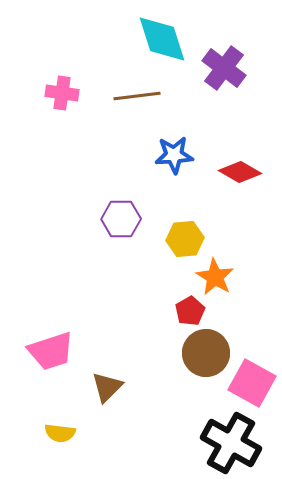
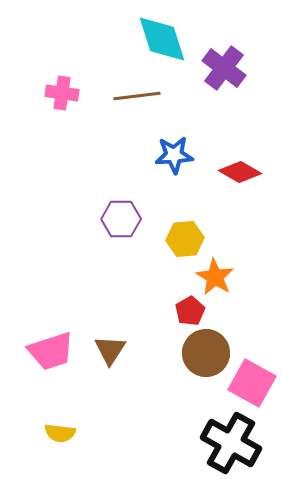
brown triangle: moved 3 px right, 37 px up; rotated 12 degrees counterclockwise
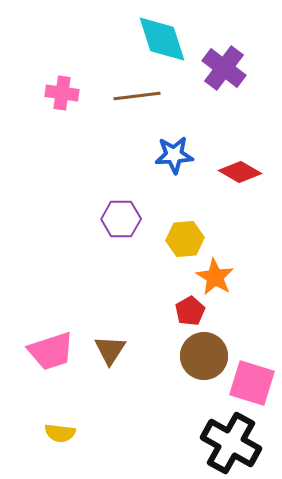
brown circle: moved 2 px left, 3 px down
pink square: rotated 12 degrees counterclockwise
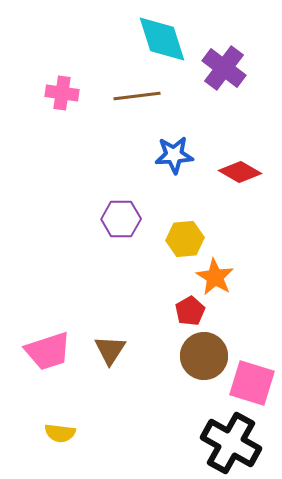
pink trapezoid: moved 3 px left
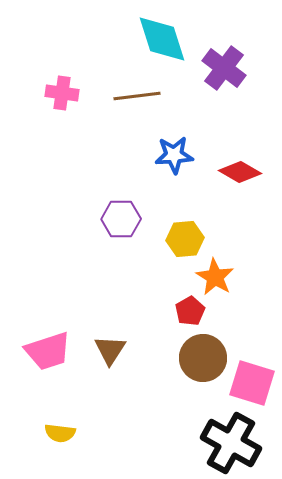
brown circle: moved 1 px left, 2 px down
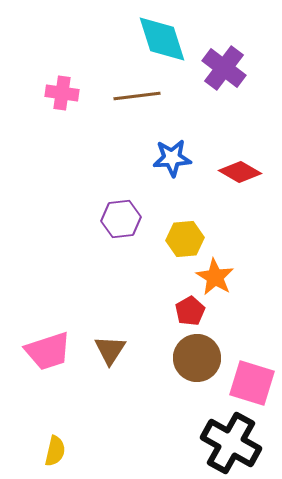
blue star: moved 2 px left, 3 px down
purple hexagon: rotated 6 degrees counterclockwise
brown circle: moved 6 px left
yellow semicircle: moved 5 px left, 18 px down; rotated 84 degrees counterclockwise
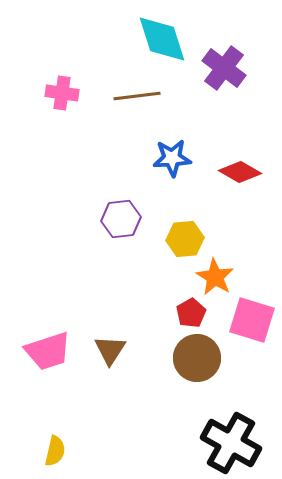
red pentagon: moved 1 px right, 2 px down
pink square: moved 63 px up
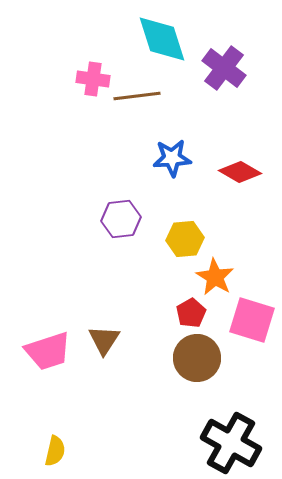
pink cross: moved 31 px right, 14 px up
brown triangle: moved 6 px left, 10 px up
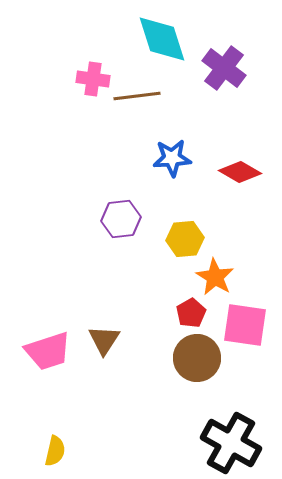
pink square: moved 7 px left, 5 px down; rotated 9 degrees counterclockwise
